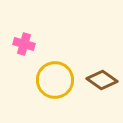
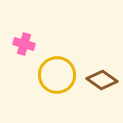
yellow circle: moved 2 px right, 5 px up
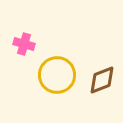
brown diamond: rotated 56 degrees counterclockwise
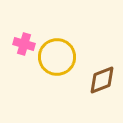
yellow circle: moved 18 px up
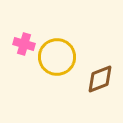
brown diamond: moved 2 px left, 1 px up
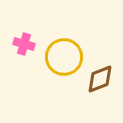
yellow circle: moved 7 px right
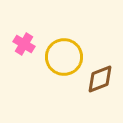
pink cross: rotated 15 degrees clockwise
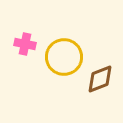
pink cross: moved 1 px right; rotated 20 degrees counterclockwise
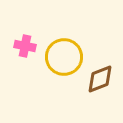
pink cross: moved 2 px down
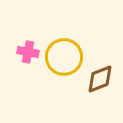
pink cross: moved 3 px right, 6 px down
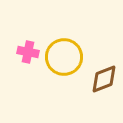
brown diamond: moved 4 px right
